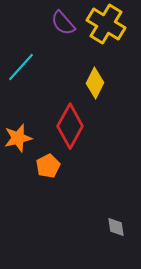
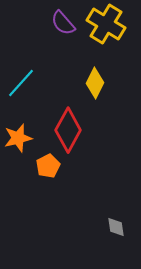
cyan line: moved 16 px down
red diamond: moved 2 px left, 4 px down
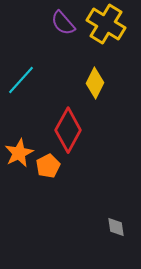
cyan line: moved 3 px up
orange star: moved 1 px right, 15 px down; rotated 12 degrees counterclockwise
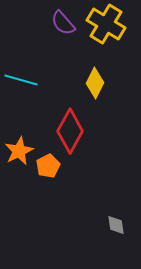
cyan line: rotated 64 degrees clockwise
red diamond: moved 2 px right, 1 px down
orange star: moved 2 px up
gray diamond: moved 2 px up
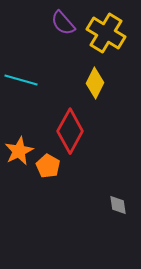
yellow cross: moved 9 px down
orange pentagon: rotated 15 degrees counterclockwise
gray diamond: moved 2 px right, 20 px up
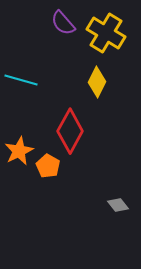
yellow diamond: moved 2 px right, 1 px up
gray diamond: rotated 30 degrees counterclockwise
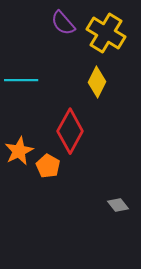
cyan line: rotated 16 degrees counterclockwise
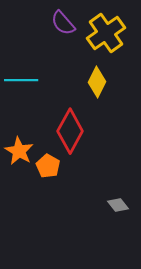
yellow cross: rotated 24 degrees clockwise
orange star: rotated 16 degrees counterclockwise
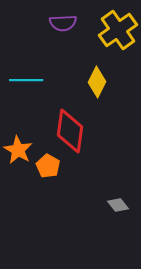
purple semicircle: rotated 52 degrees counterclockwise
yellow cross: moved 12 px right, 3 px up
cyan line: moved 5 px right
red diamond: rotated 21 degrees counterclockwise
orange star: moved 1 px left, 1 px up
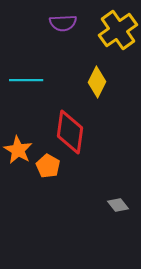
red diamond: moved 1 px down
